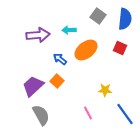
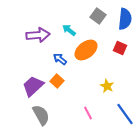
cyan arrow: rotated 40 degrees clockwise
yellow star: moved 2 px right, 4 px up; rotated 24 degrees clockwise
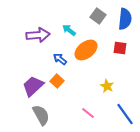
red square: rotated 16 degrees counterclockwise
pink line: rotated 24 degrees counterclockwise
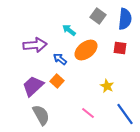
purple arrow: moved 3 px left, 10 px down
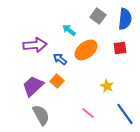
red square: rotated 16 degrees counterclockwise
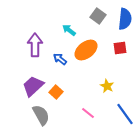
purple arrow: rotated 85 degrees counterclockwise
orange square: moved 1 px left, 11 px down
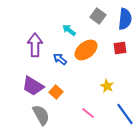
purple trapezoid: rotated 105 degrees counterclockwise
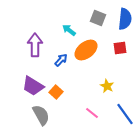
gray square: moved 2 px down; rotated 14 degrees counterclockwise
blue arrow: moved 1 px right, 1 px down; rotated 96 degrees clockwise
pink line: moved 4 px right
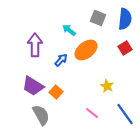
red square: moved 5 px right; rotated 24 degrees counterclockwise
